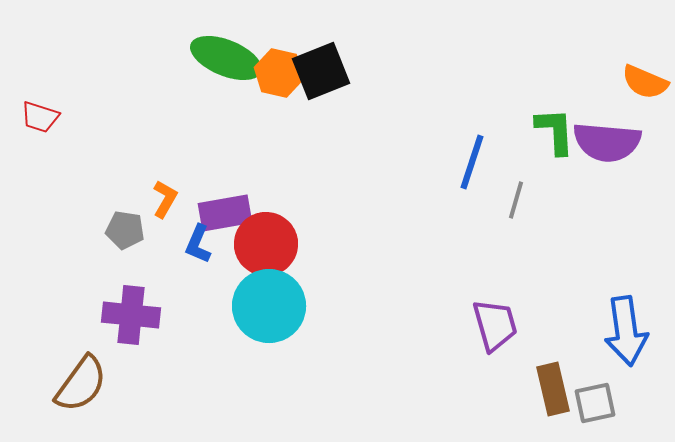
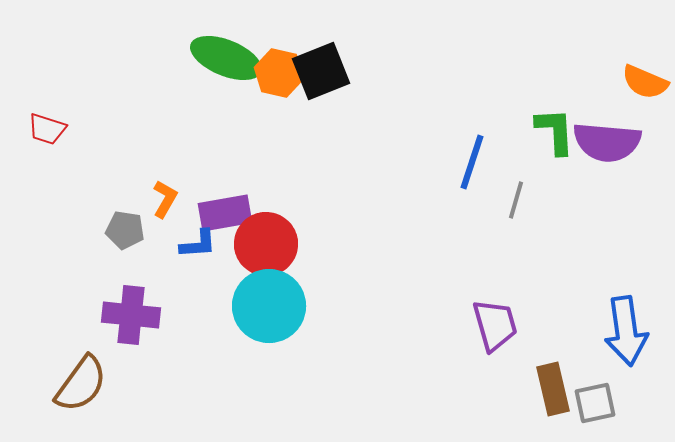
red trapezoid: moved 7 px right, 12 px down
blue L-shape: rotated 117 degrees counterclockwise
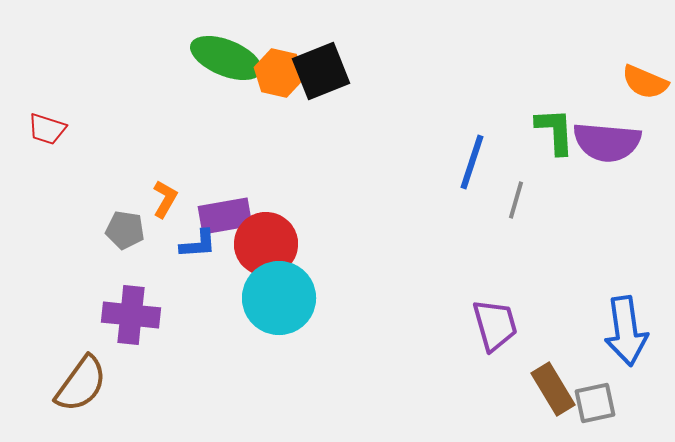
purple rectangle: moved 3 px down
cyan circle: moved 10 px right, 8 px up
brown rectangle: rotated 18 degrees counterclockwise
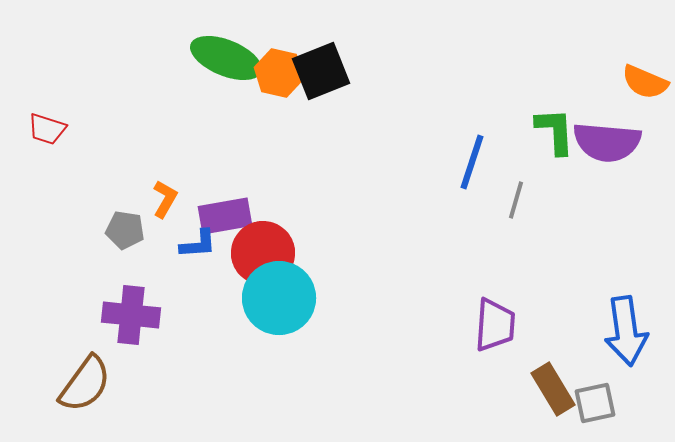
red circle: moved 3 px left, 9 px down
purple trapezoid: rotated 20 degrees clockwise
brown semicircle: moved 4 px right
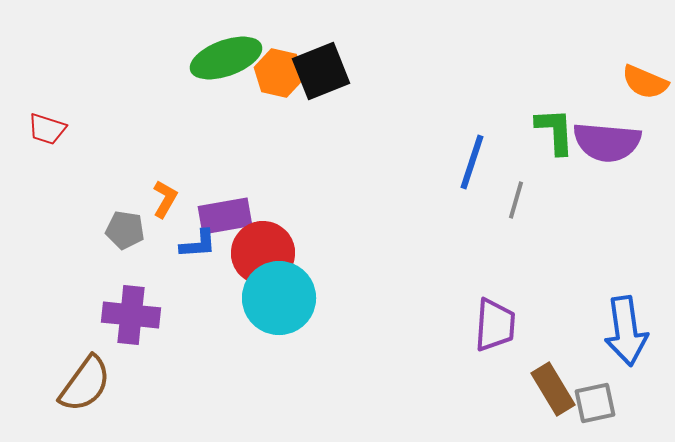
green ellipse: rotated 42 degrees counterclockwise
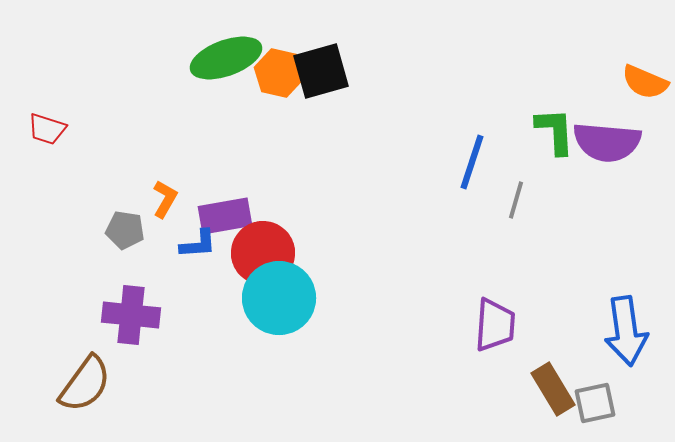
black square: rotated 6 degrees clockwise
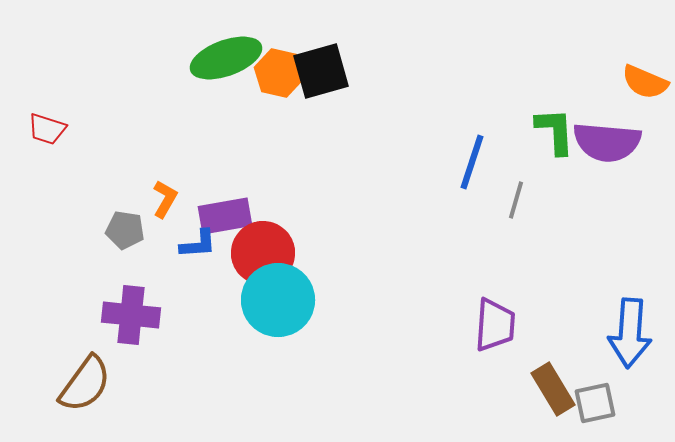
cyan circle: moved 1 px left, 2 px down
blue arrow: moved 4 px right, 2 px down; rotated 12 degrees clockwise
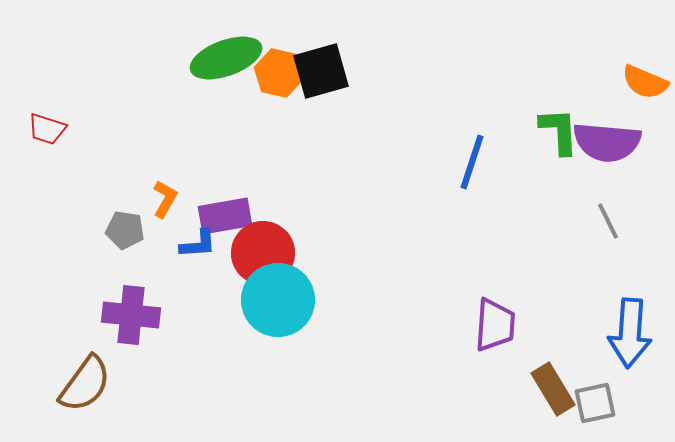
green L-shape: moved 4 px right
gray line: moved 92 px right, 21 px down; rotated 42 degrees counterclockwise
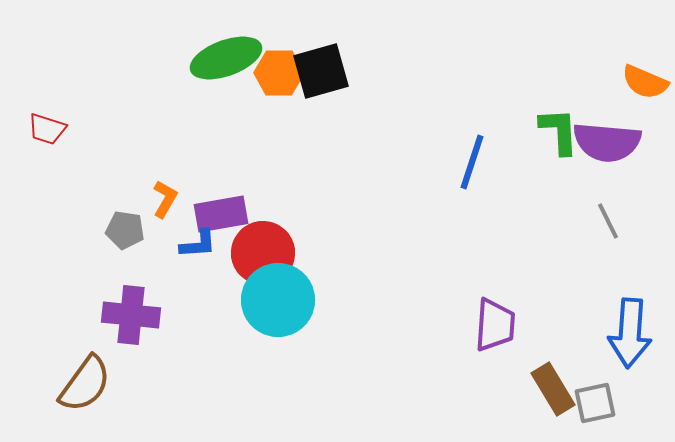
orange hexagon: rotated 12 degrees counterclockwise
purple rectangle: moved 4 px left, 2 px up
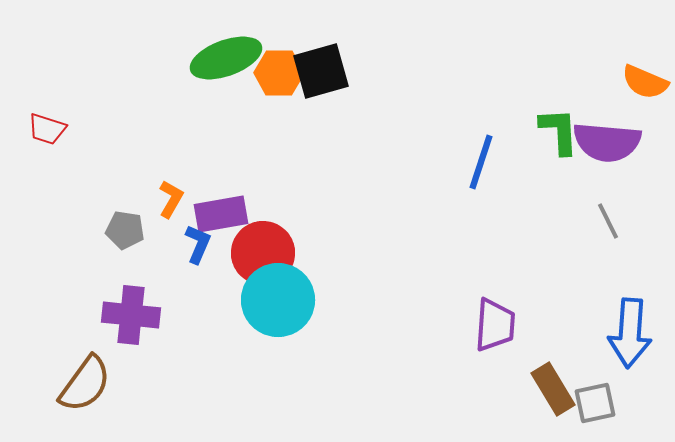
blue line: moved 9 px right
orange L-shape: moved 6 px right
blue L-shape: rotated 63 degrees counterclockwise
